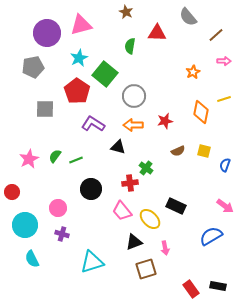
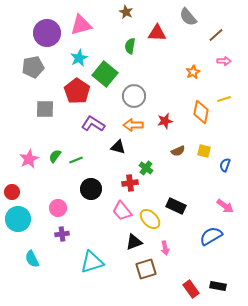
cyan circle at (25, 225): moved 7 px left, 6 px up
purple cross at (62, 234): rotated 24 degrees counterclockwise
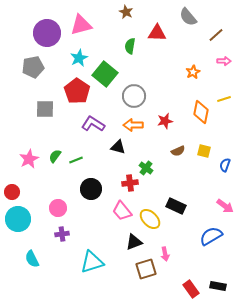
pink arrow at (165, 248): moved 6 px down
